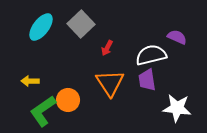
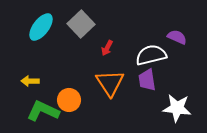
orange circle: moved 1 px right
green L-shape: rotated 60 degrees clockwise
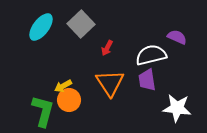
yellow arrow: moved 33 px right, 5 px down; rotated 30 degrees counterclockwise
green L-shape: rotated 80 degrees clockwise
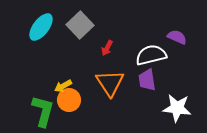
gray square: moved 1 px left, 1 px down
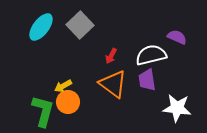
red arrow: moved 4 px right, 8 px down
orange triangle: moved 3 px right, 1 px down; rotated 20 degrees counterclockwise
orange circle: moved 1 px left, 2 px down
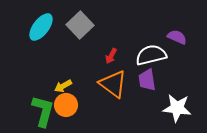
orange circle: moved 2 px left, 3 px down
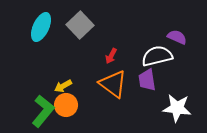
cyan ellipse: rotated 12 degrees counterclockwise
white semicircle: moved 6 px right, 1 px down
green L-shape: rotated 24 degrees clockwise
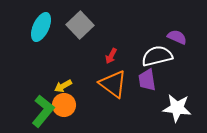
orange circle: moved 2 px left
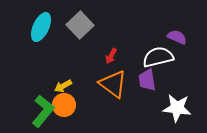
white semicircle: moved 1 px right, 1 px down
